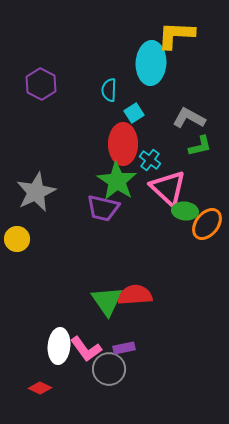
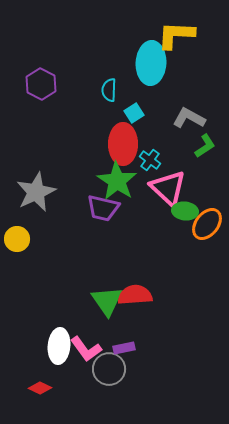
green L-shape: moved 5 px right; rotated 20 degrees counterclockwise
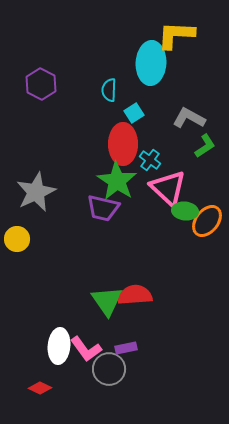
orange ellipse: moved 3 px up
purple rectangle: moved 2 px right
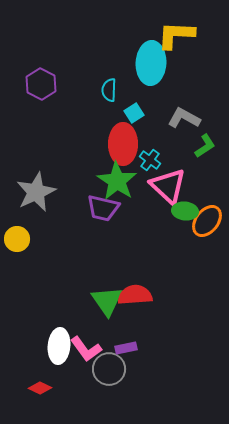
gray L-shape: moved 5 px left
pink triangle: moved 2 px up
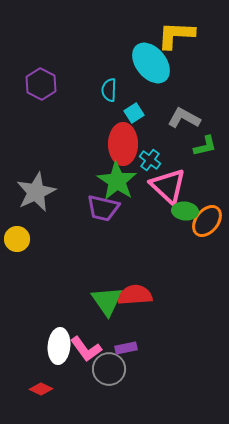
cyan ellipse: rotated 42 degrees counterclockwise
green L-shape: rotated 20 degrees clockwise
red diamond: moved 1 px right, 1 px down
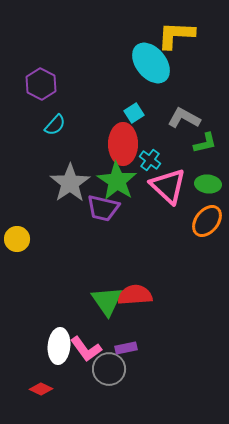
cyan semicircle: moved 54 px left, 35 px down; rotated 140 degrees counterclockwise
green L-shape: moved 3 px up
gray star: moved 34 px right, 9 px up; rotated 9 degrees counterclockwise
green ellipse: moved 23 px right, 27 px up
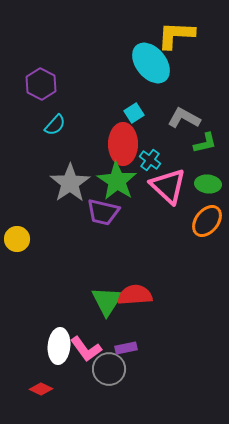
purple trapezoid: moved 4 px down
green triangle: rotated 8 degrees clockwise
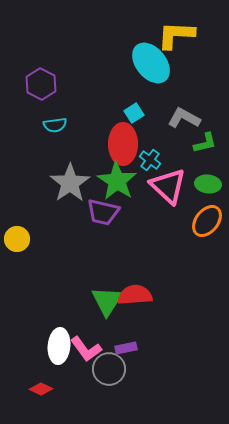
cyan semicircle: rotated 40 degrees clockwise
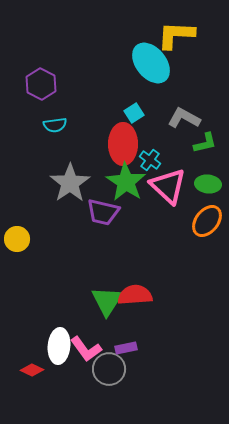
green star: moved 9 px right, 1 px down
red diamond: moved 9 px left, 19 px up
